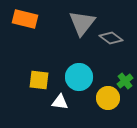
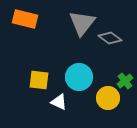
gray diamond: moved 1 px left
white triangle: moved 1 px left; rotated 18 degrees clockwise
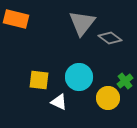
orange rectangle: moved 9 px left
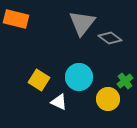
yellow square: rotated 25 degrees clockwise
yellow circle: moved 1 px down
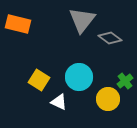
orange rectangle: moved 2 px right, 5 px down
gray triangle: moved 3 px up
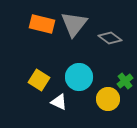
gray triangle: moved 8 px left, 4 px down
orange rectangle: moved 24 px right
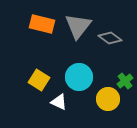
gray triangle: moved 4 px right, 2 px down
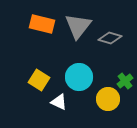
gray diamond: rotated 20 degrees counterclockwise
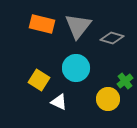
gray diamond: moved 2 px right
cyan circle: moved 3 px left, 9 px up
